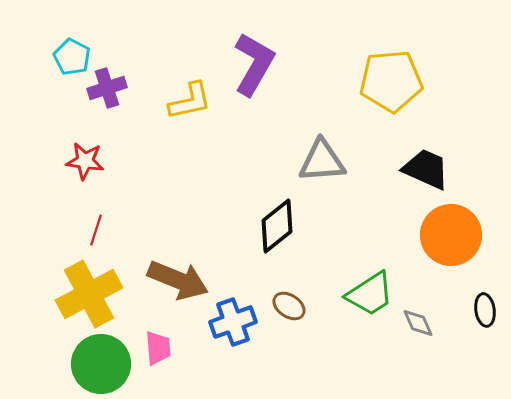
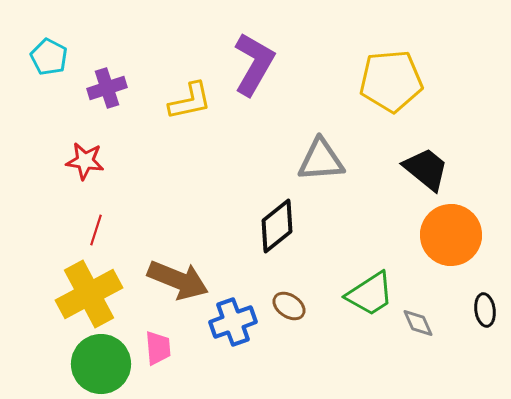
cyan pentagon: moved 23 px left
gray triangle: moved 1 px left, 1 px up
black trapezoid: rotated 15 degrees clockwise
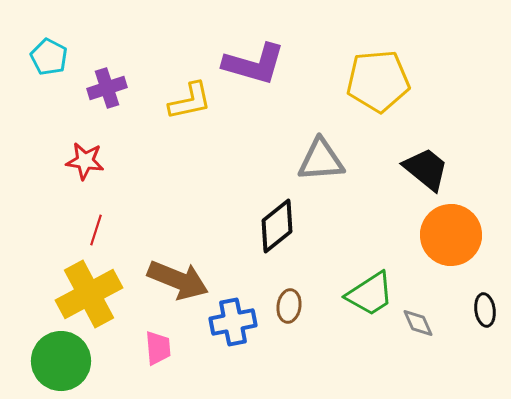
purple L-shape: rotated 76 degrees clockwise
yellow pentagon: moved 13 px left
brown ellipse: rotated 64 degrees clockwise
blue cross: rotated 9 degrees clockwise
green circle: moved 40 px left, 3 px up
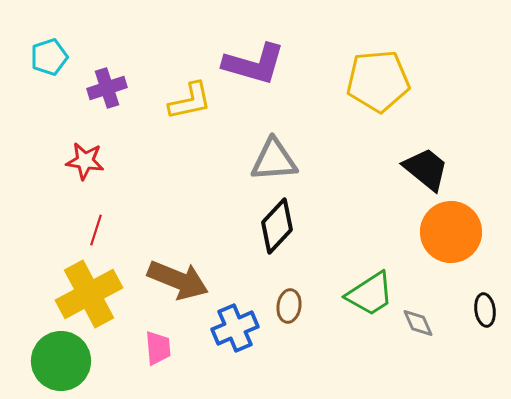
cyan pentagon: rotated 27 degrees clockwise
gray triangle: moved 47 px left
black diamond: rotated 8 degrees counterclockwise
orange circle: moved 3 px up
blue cross: moved 2 px right, 6 px down; rotated 12 degrees counterclockwise
